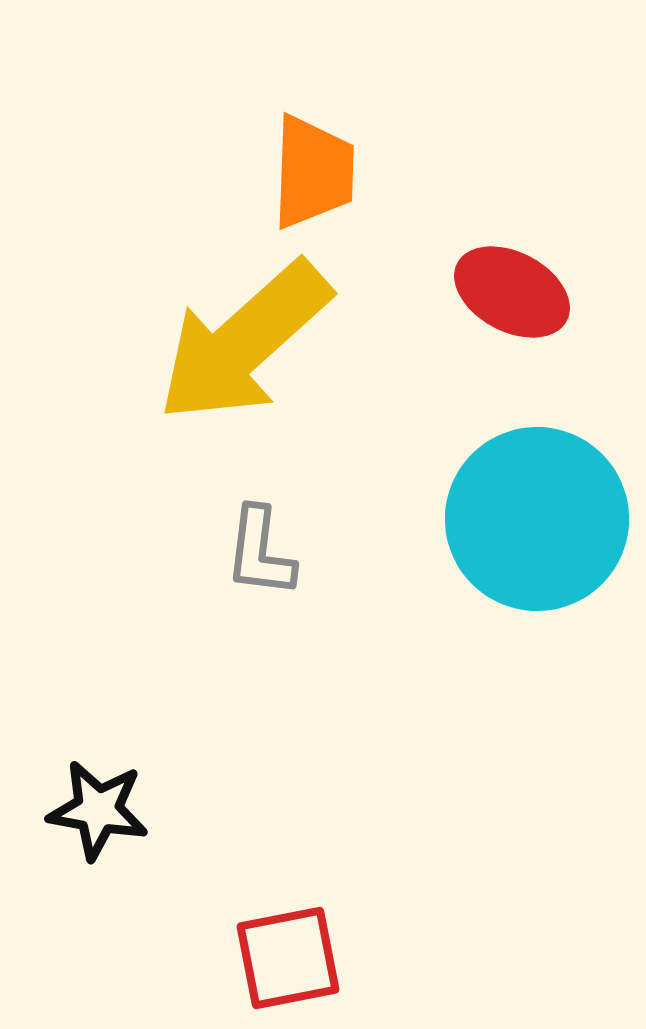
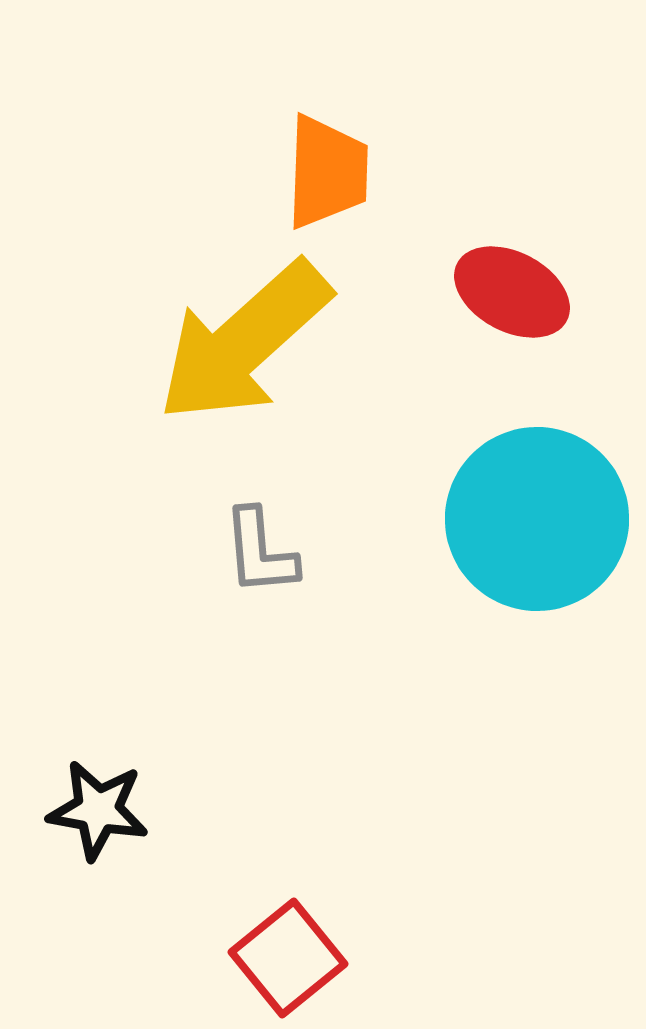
orange trapezoid: moved 14 px right
gray L-shape: rotated 12 degrees counterclockwise
red square: rotated 28 degrees counterclockwise
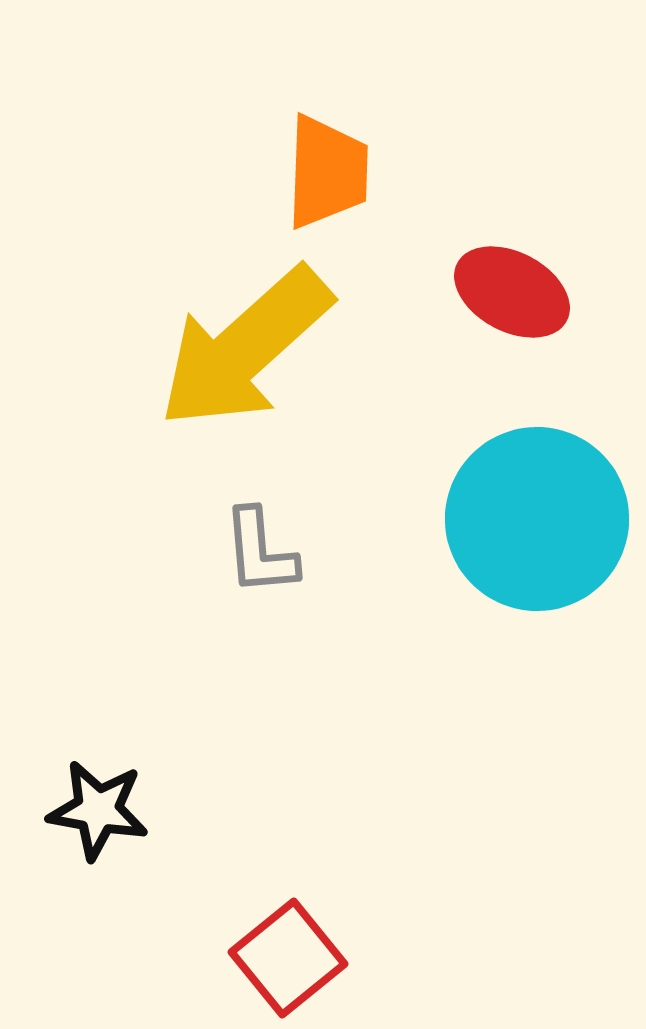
yellow arrow: moved 1 px right, 6 px down
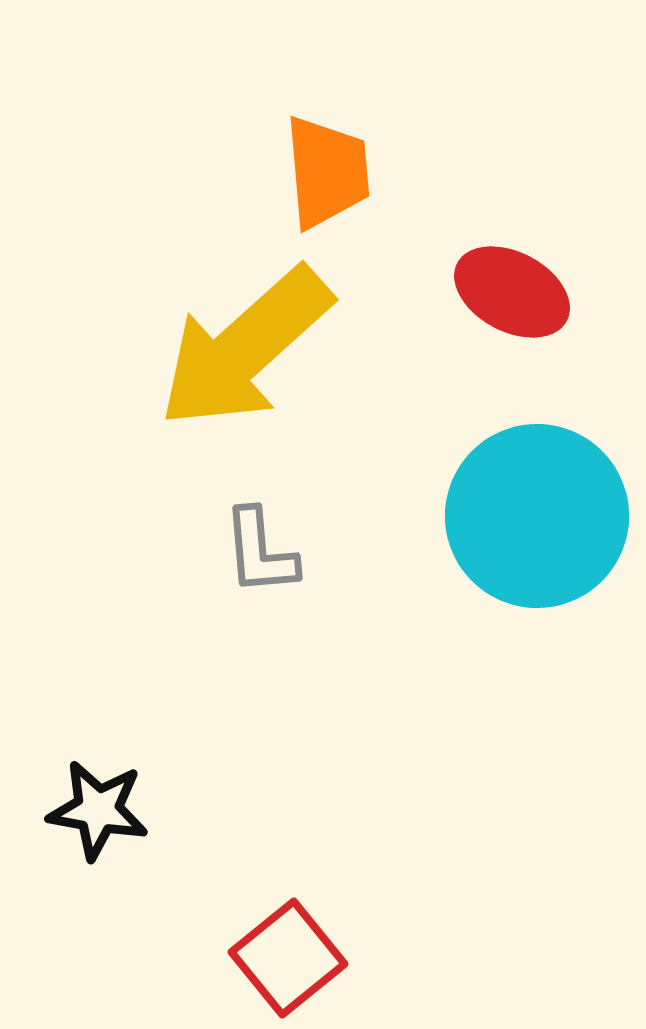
orange trapezoid: rotated 7 degrees counterclockwise
cyan circle: moved 3 px up
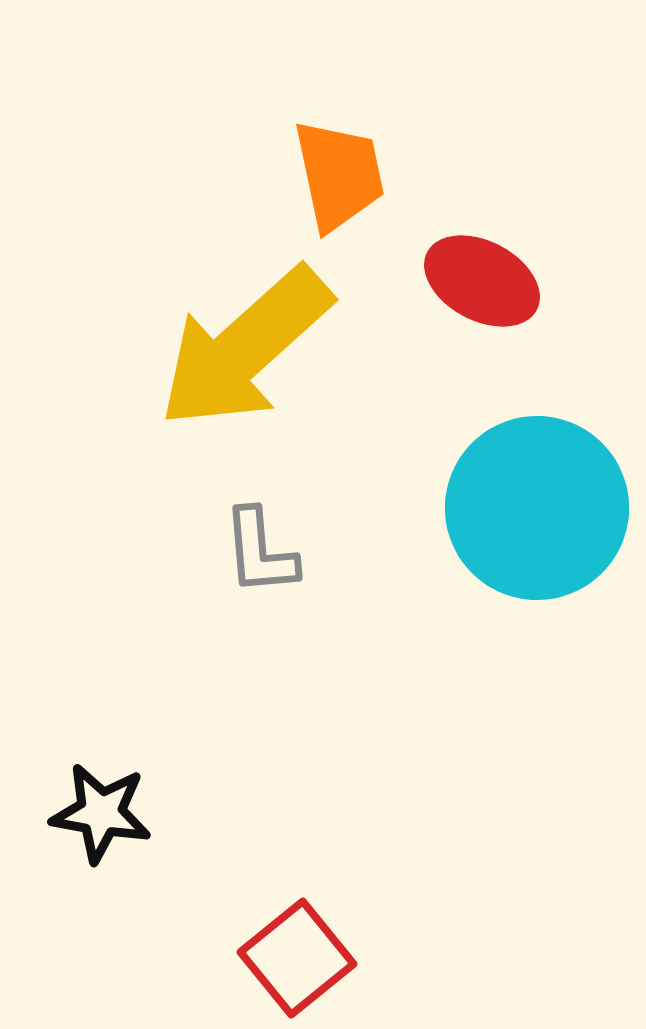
orange trapezoid: moved 12 px right, 3 px down; rotated 7 degrees counterclockwise
red ellipse: moved 30 px left, 11 px up
cyan circle: moved 8 px up
black star: moved 3 px right, 3 px down
red square: moved 9 px right
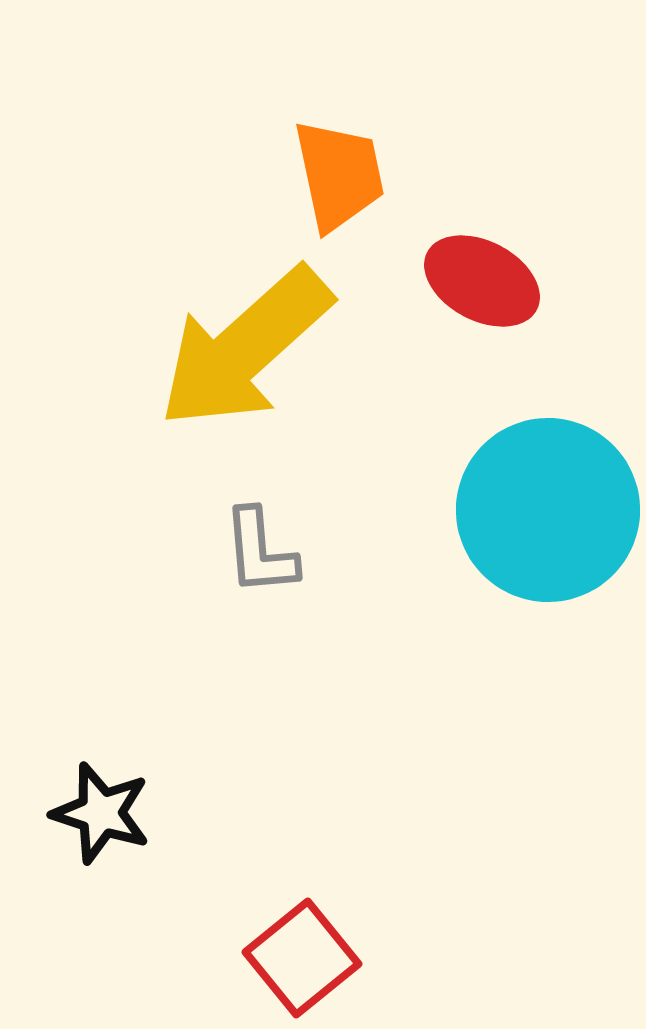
cyan circle: moved 11 px right, 2 px down
black star: rotated 8 degrees clockwise
red square: moved 5 px right
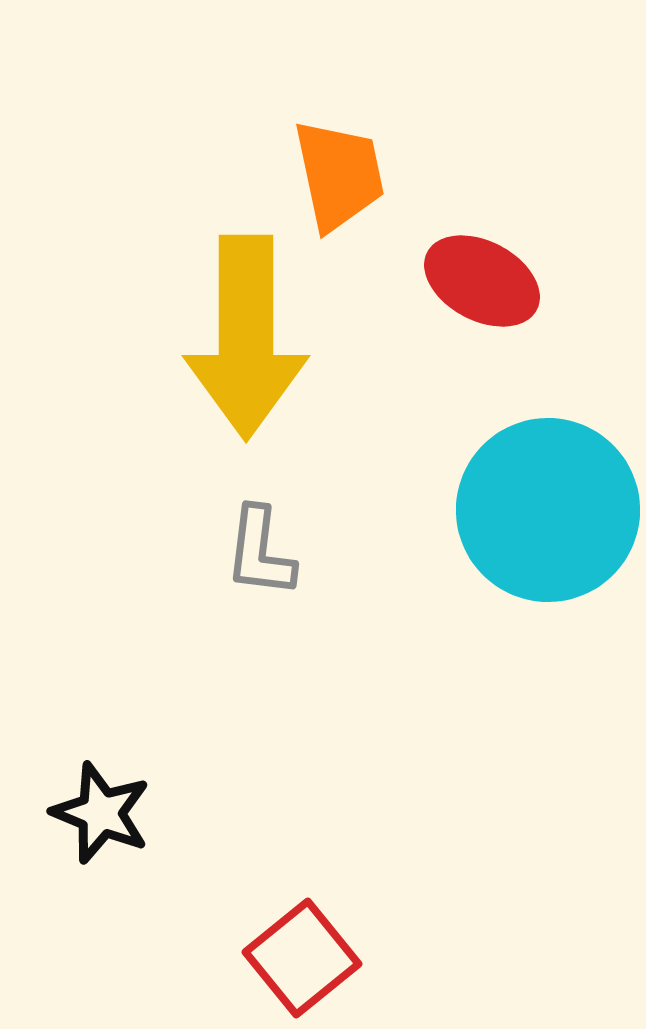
yellow arrow: moved 1 px right, 11 px up; rotated 48 degrees counterclockwise
gray L-shape: rotated 12 degrees clockwise
black star: rotated 4 degrees clockwise
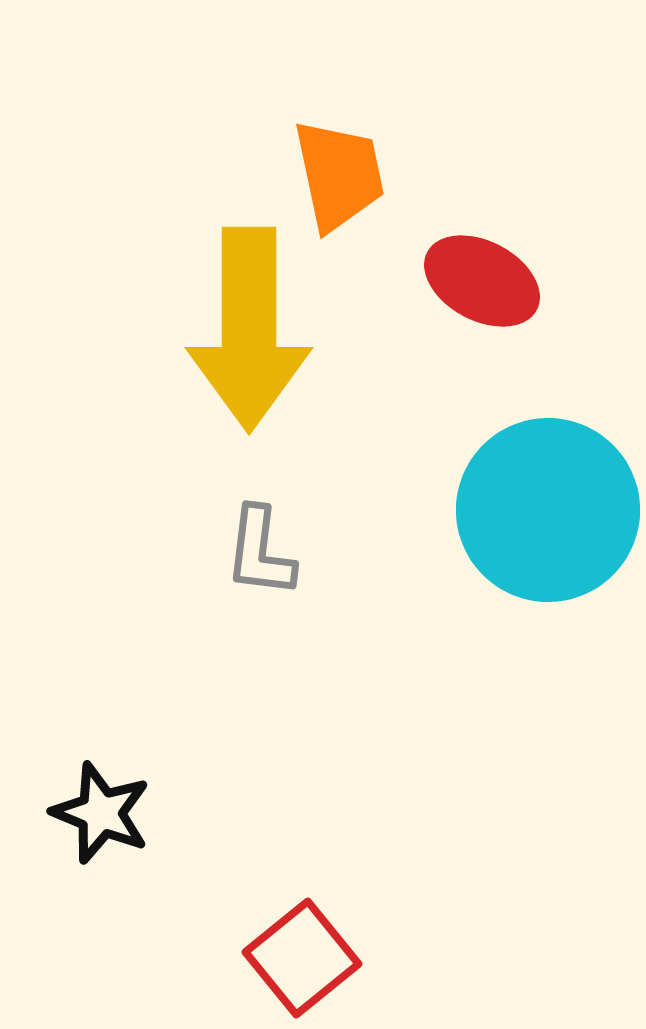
yellow arrow: moved 3 px right, 8 px up
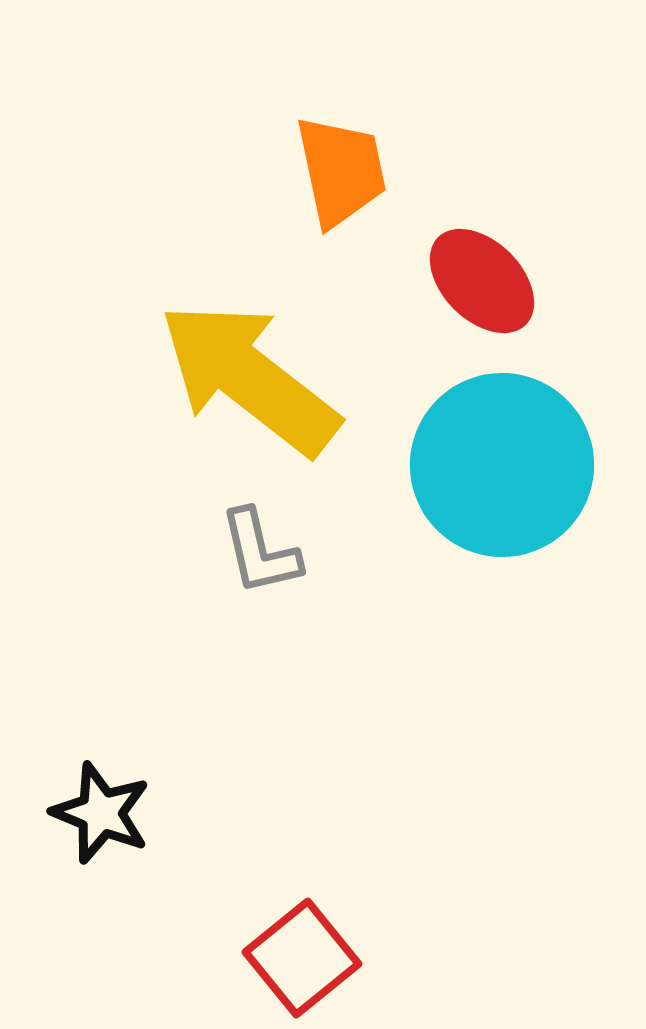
orange trapezoid: moved 2 px right, 4 px up
red ellipse: rotated 17 degrees clockwise
yellow arrow: moved 49 px down; rotated 128 degrees clockwise
cyan circle: moved 46 px left, 45 px up
gray L-shape: rotated 20 degrees counterclockwise
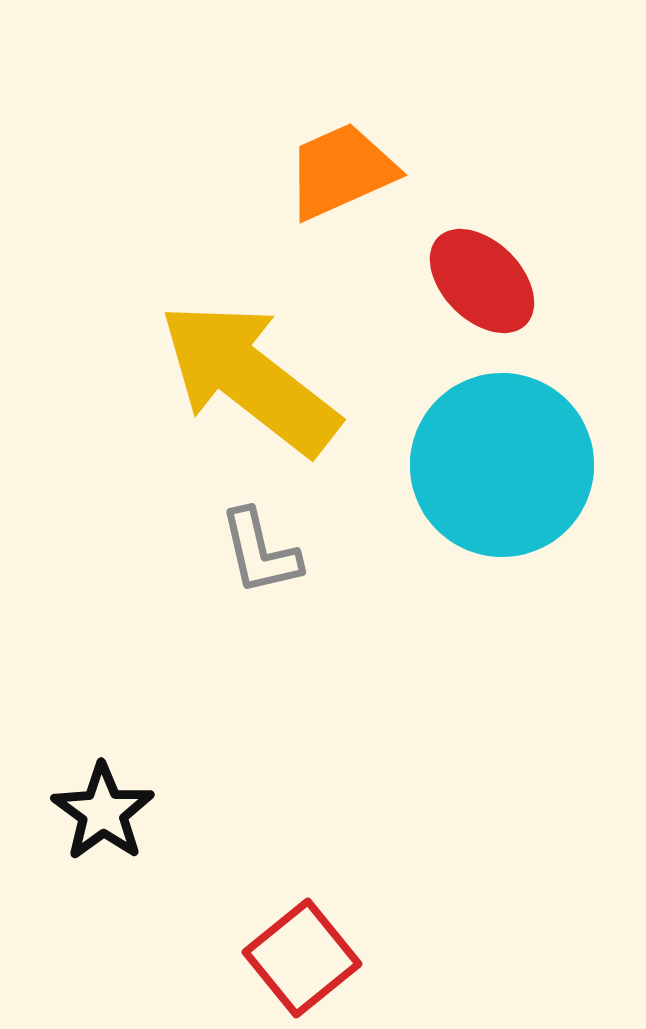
orange trapezoid: rotated 102 degrees counterclockwise
black star: moved 2 px right, 1 px up; rotated 14 degrees clockwise
